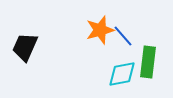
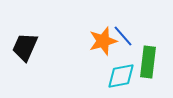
orange star: moved 3 px right, 11 px down
cyan diamond: moved 1 px left, 2 px down
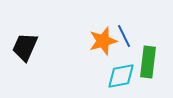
blue line: moved 1 px right; rotated 15 degrees clockwise
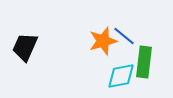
blue line: rotated 25 degrees counterclockwise
green rectangle: moved 4 px left
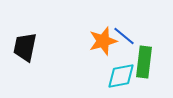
black trapezoid: rotated 12 degrees counterclockwise
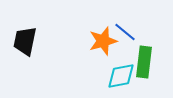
blue line: moved 1 px right, 4 px up
black trapezoid: moved 6 px up
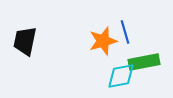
blue line: rotated 35 degrees clockwise
green rectangle: rotated 72 degrees clockwise
